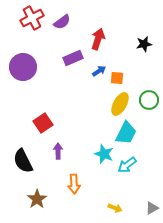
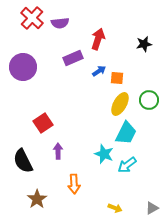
red cross: rotated 20 degrees counterclockwise
purple semicircle: moved 2 px left, 1 px down; rotated 30 degrees clockwise
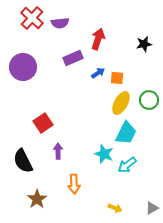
blue arrow: moved 1 px left, 2 px down
yellow ellipse: moved 1 px right, 1 px up
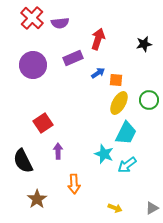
purple circle: moved 10 px right, 2 px up
orange square: moved 1 px left, 2 px down
yellow ellipse: moved 2 px left
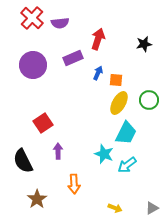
blue arrow: rotated 32 degrees counterclockwise
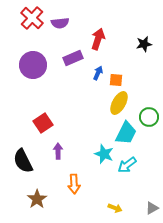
green circle: moved 17 px down
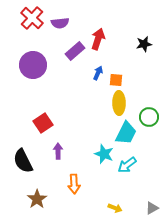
purple rectangle: moved 2 px right, 7 px up; rotated 18 degrees counterclockwise
yellow ellipse: rotated 30 degrees counterclockwise
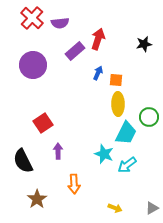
yellow ellipse: moved 1 px left, 1 px down
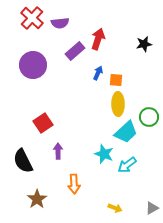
cyan trapezoid: moved 1 px up; rotated 20 degrees clockwise
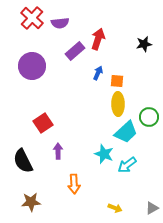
purple circle: moved 1 px left, 1 px down
orange square: moved 1 px right, 1 px down
brown star: moved 6 px left, 3 px down; rotated 30 degrees clockwise
